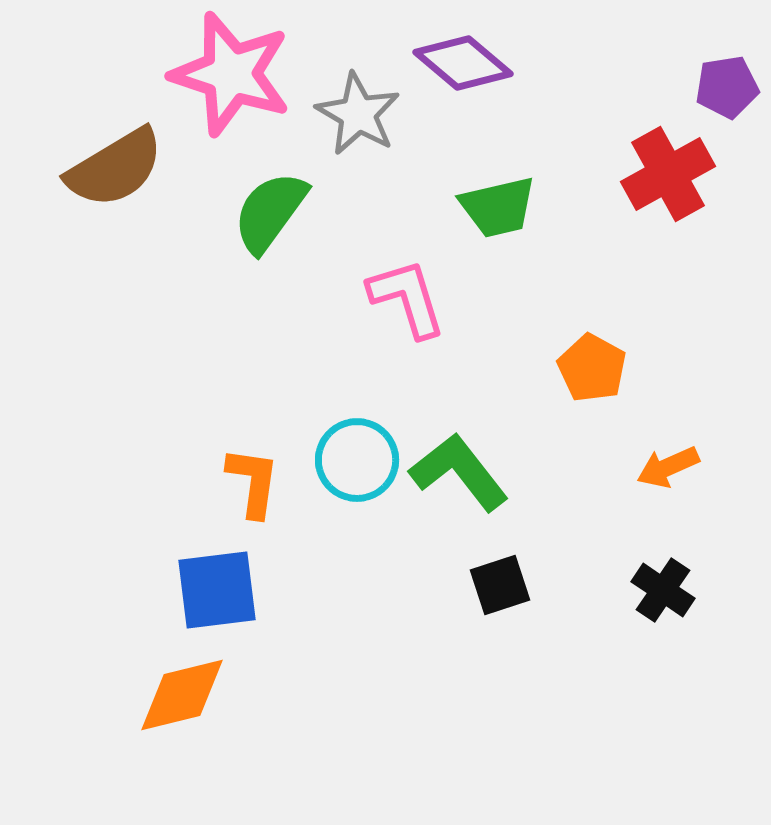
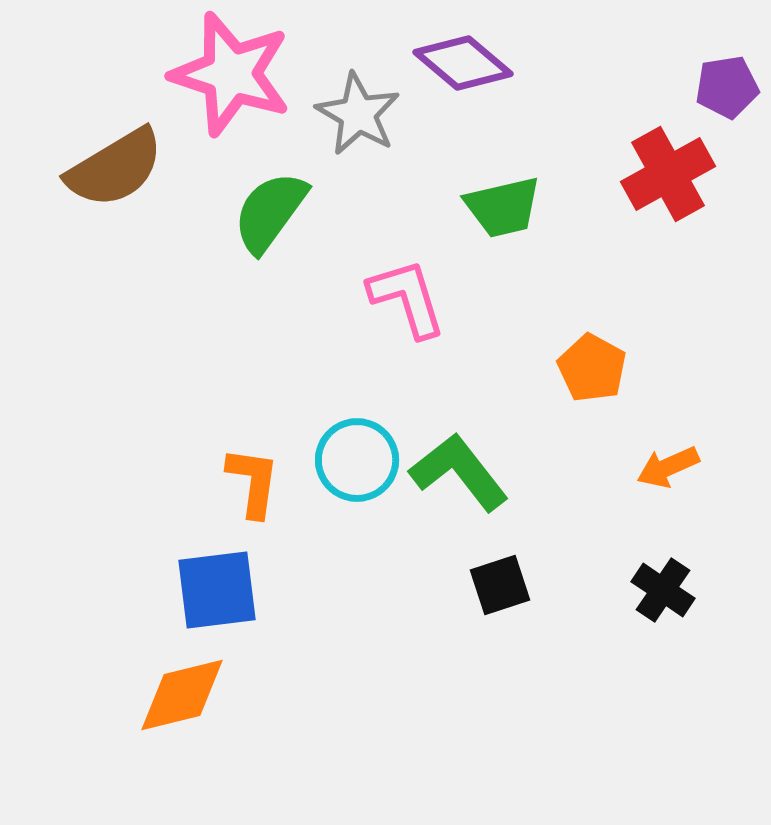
green trapezoid: moved 5 px right
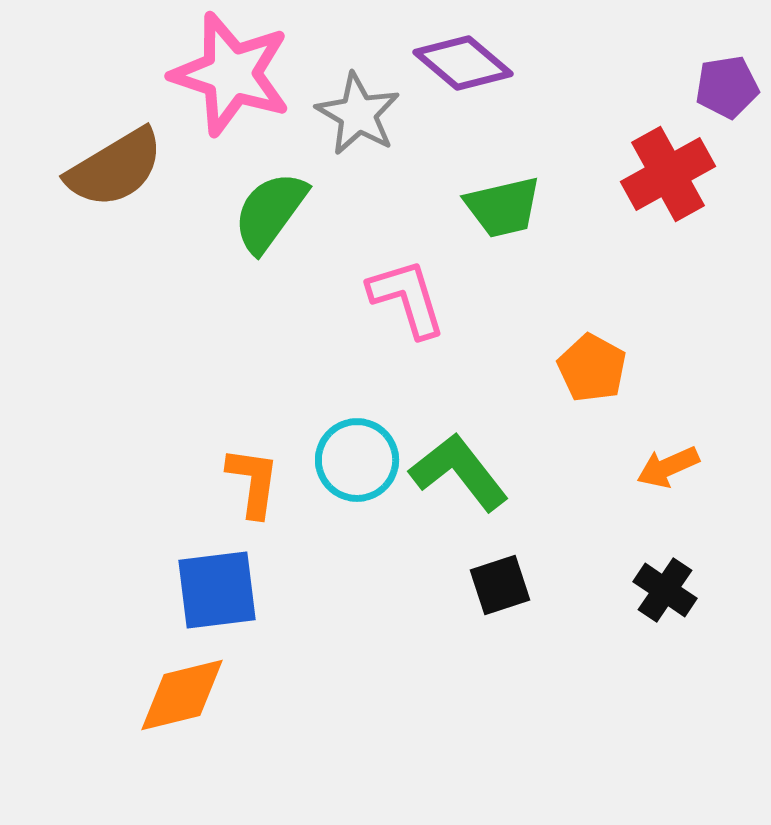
black cross: moved 2 px right
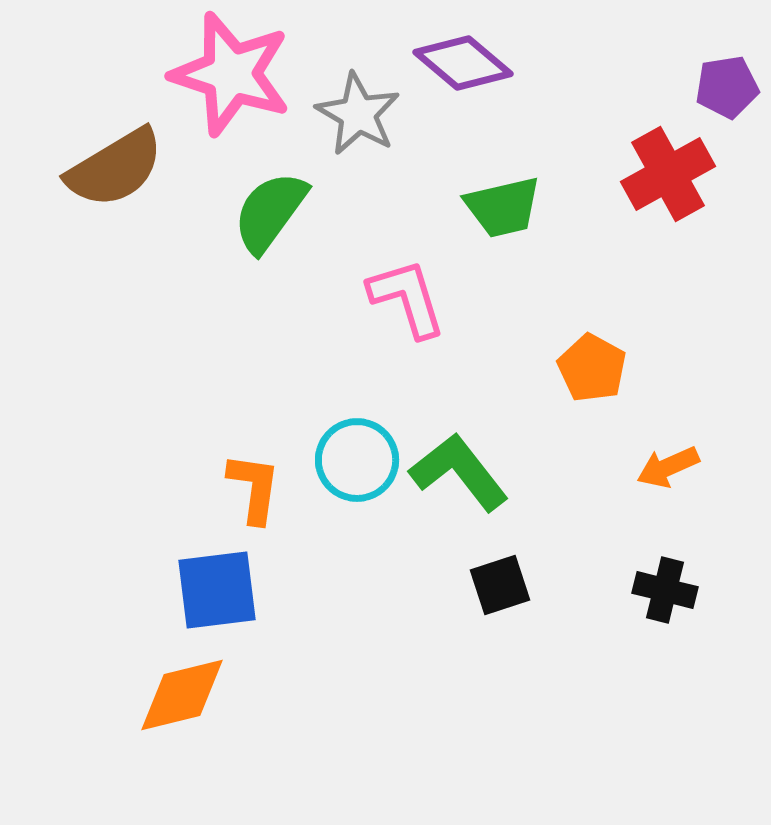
orange L-shape: moved 1 px right, 6 px down
black cross: rotated 20 degrees counterclockwise
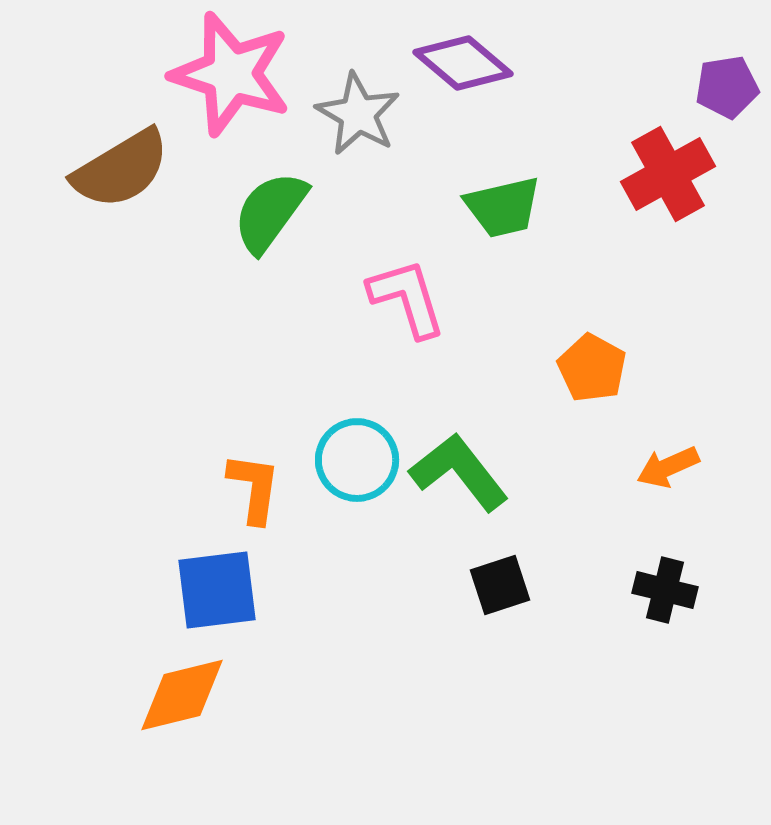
brown semicircle: moved 6 px right, 1 px down
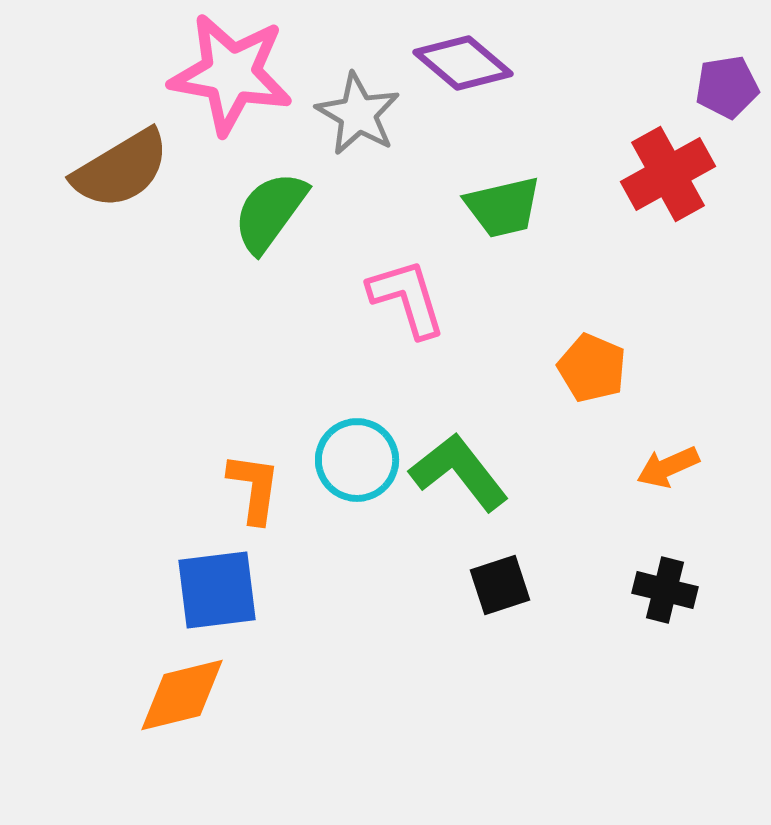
pink star: rotated 8 degrees counterclockwise
orange pentagon: rotated 6 degrees counterclockwise
